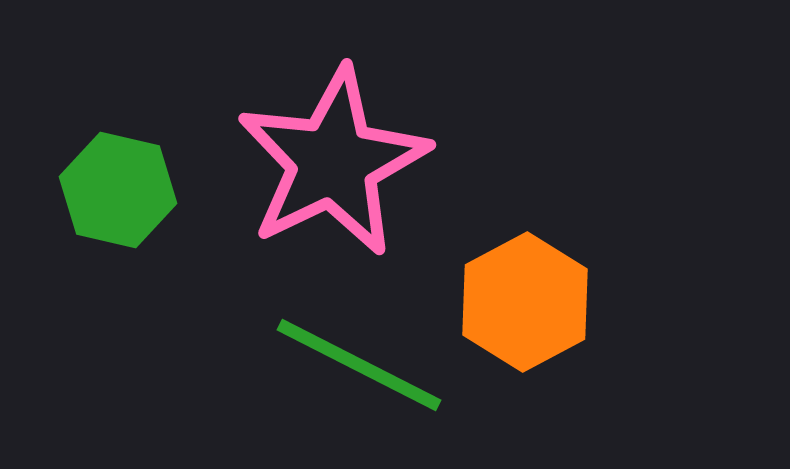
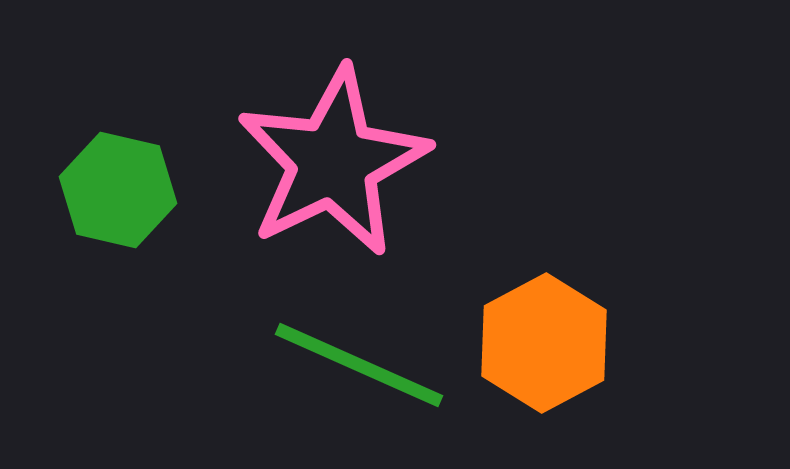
orange hexagon: moved 19 px right, 41 px down
green line: rotated 3 degrees counterclockwise
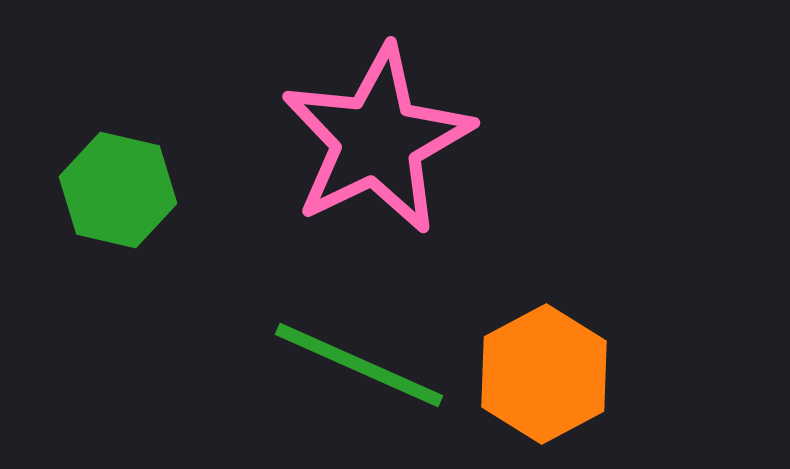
pink star: moved 44 px right, 22 px up
orange hexagon: moved 31 px down
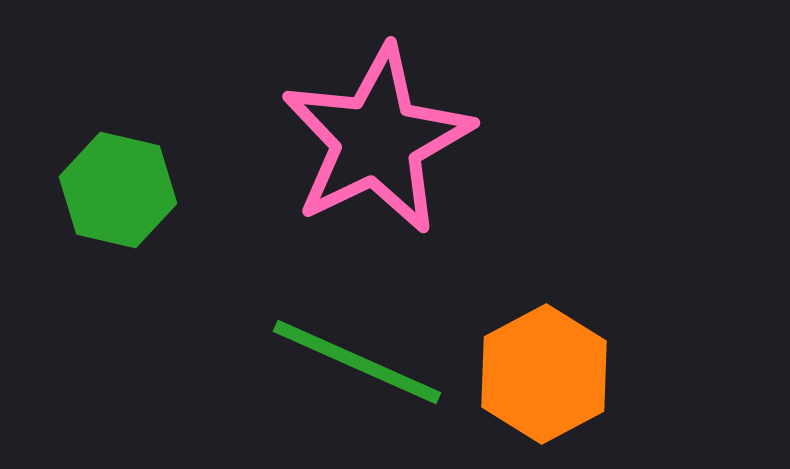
green line: moved 2 px left, 3 px up
